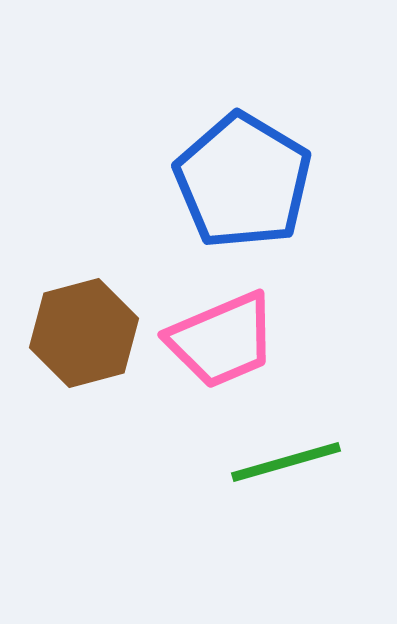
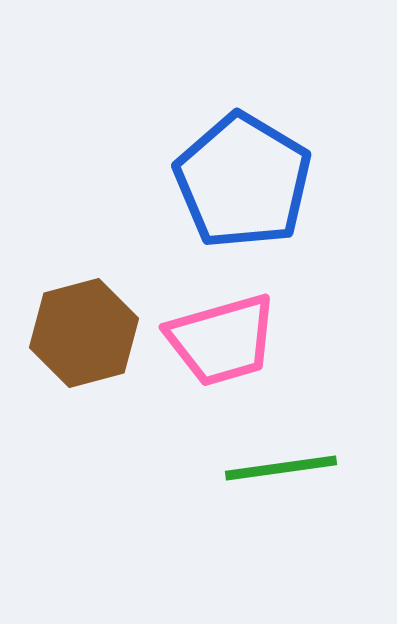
pink trapezoid: rotated 7 degrees clockwise
green line: moved 5 px left, 6 px down; rotated 8 degrees clockwise
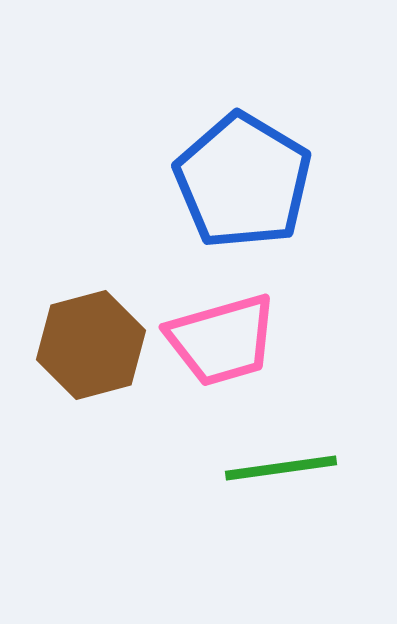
brown hexagon: moved 7 px right, 12 px down
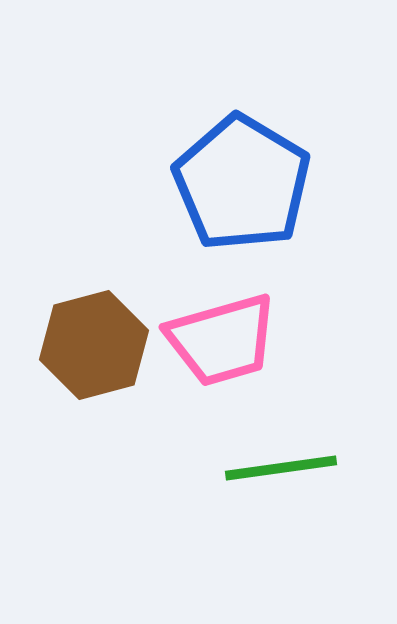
blue pentagon: moved 1 px left, 2 px down
brown hexagon: moved 3 px right
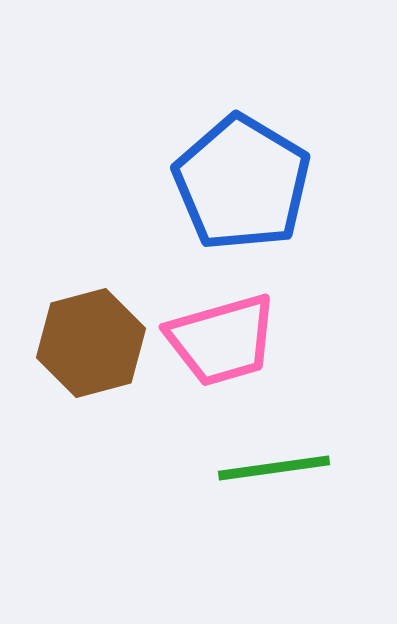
brown hexagon: moved 3 px left, 2 px up
green line: moved 7 px left
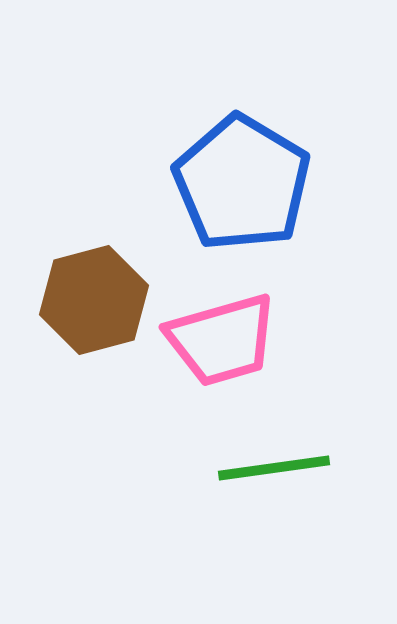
brown hexagon: moved 3 px right, 43 px up
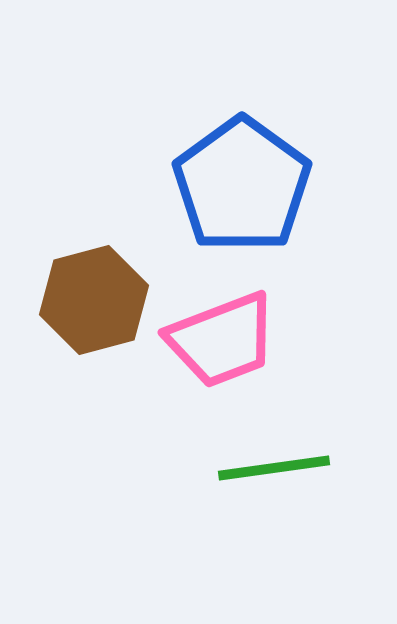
blue pentagon: moved 2 px down; rotated 5 degrees clockwise
pink trapezoid: rotated 5 degrees counterclockwise
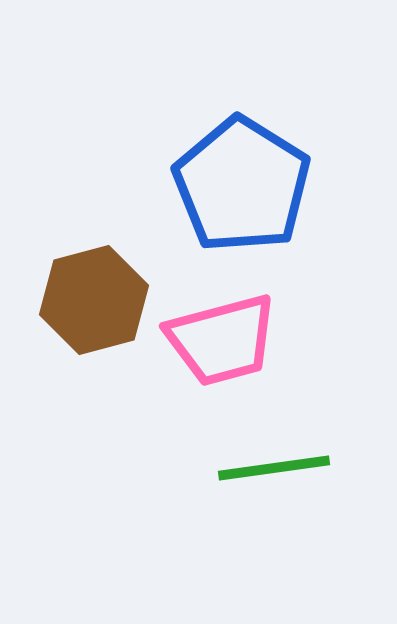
blue pentagon: rotated 4 degrees counterclockwise
pink trapezoid: rotated 6 degrees clockwise
